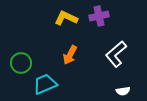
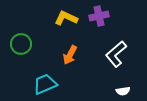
green circle: moved 19 px up
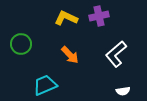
orange arrow: rotated 72 degrees counterclockwise
cyan trapezoid: moved 1 px down
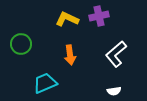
yellow L-shape: moved 1 px right, 1 px down
orange arrow: rotated 36 degrees clockwise
cyan trapezoid: moved 2 px up
white semicircle: moved 9 px left
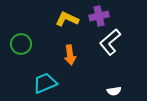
white L-shape: moved 6 px left, 12 px up
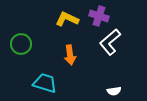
purple cross: rotated 30 degrees clockwise
cyan trapezoid: rotated 40 degrees clockwise
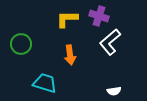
yellow L-shape: rotated 25 degrees counterclockwise
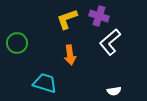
yellow L-shape: rotated 20 degrees counterclockwise
green circle: moved 4 px left, 1 px up
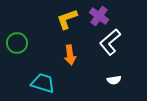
purple cross: rotated 18 degrees clockwise
cyan trapezoid: moved 2 px left
white semicircle: moved 11 px up
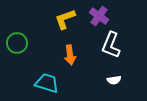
yellow L-shape: moved 2 px left
white L-shape: moved 1 px right, 3 px down; rotated 28 degrees counterclockwise
cyan trapezoid: moved 4 px right
